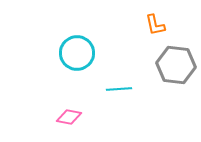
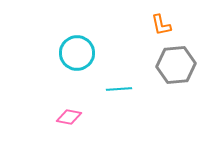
orange L-shape: moved 6 px right
gray hexagon: rotated 12 degrees counterclockwise
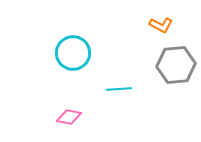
orange L-shape: rotated 50 degrees counterclockwise
cyan circle: moved 4 px left
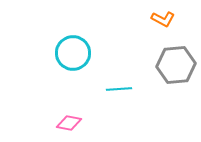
orange L-shape: moved 2 px right, 6 px up
pink diamond: moved 6 px down
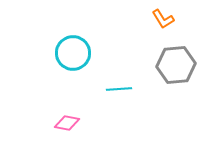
orange L-shape: rotated 30 degrees clockwise
pink diamond: moved 2 px left
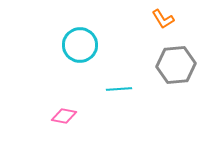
cyan circle: moved 7 px right, 8 px up
pink diamond: moved 3 px left, 7 px up
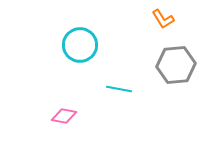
cyan line: rotated 15 degrees clockwise
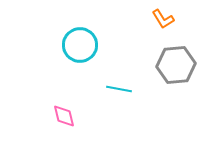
pink diamond: rotated 65 degrees clockwise
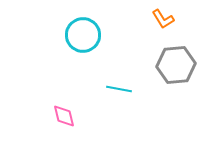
cyan circle: moved 3 px right, 10 px up
